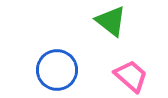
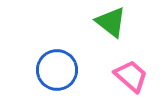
green triangle: moved 1 px down
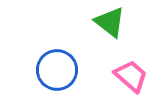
green triangle: moved 1 px left
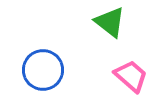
blue circle: moved 14 px left
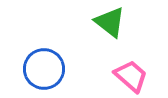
blue circle: moved 1 px right, 1 px up
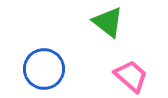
green triangle: moved 2 px left
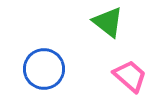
pink trapezoid: moved 1 px left
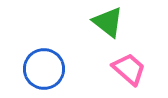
pink trapezoid: moved 1 px left, 7 px up
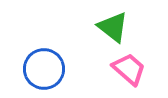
green triangle: moved 5 px right, 5 px down
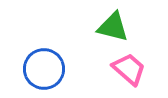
green triangle: rotated 24 degrees counterclockwise
